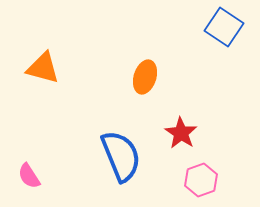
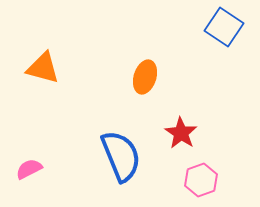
pink semicircle: moved 7 px up; rotated 96 degrees clockwise
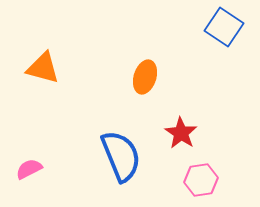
pink hexagon: rotated 12 degrees clockwise
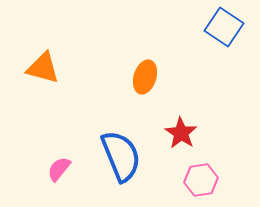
pink semicircle: moved 30 px right; rotated 24 degrees counterclockwise
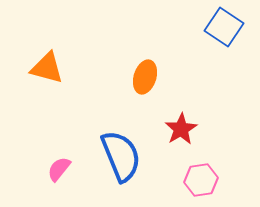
orange triangle: moved 4 px right
red star: moved 4 px up; rotated 8 degrees clockwise
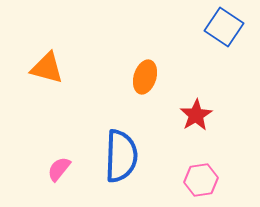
red star: moved 15 px right, 14 px up
blue semicircle: rotated 24 degrees clockwise
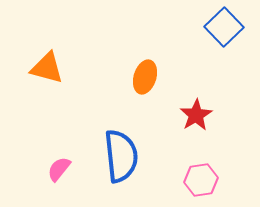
blue square: rotated 12 degrees clockwise
blue semicircle: rotated 8 degrees counterclockwise
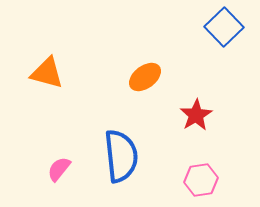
orange triangle: moved 5 px down
orange ellipse: rotated 36 degrees clockwise
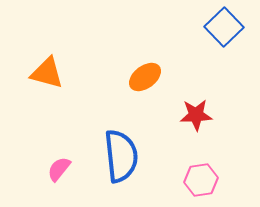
red star: rotated 28 degrees clockwise
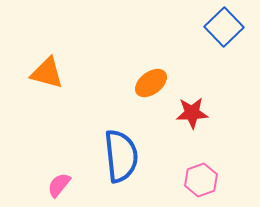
orange ellipse: moved 6 px right, 6 px down
red star: moved 4 px left, 2 px up
pink semicircle: moved 16 px down
pink hexagon: rotated 12 degrees counterclockwise
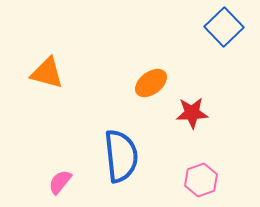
pink semicircle: moved 1 px right, 3 px up
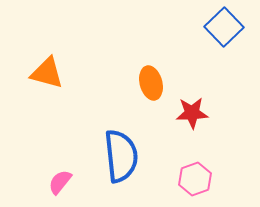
orange ellipse: rotated 68 degrees counterclockwise
pink hexagon: moved 6 px left, 1 px up
